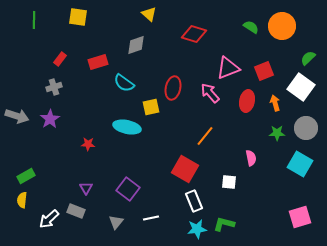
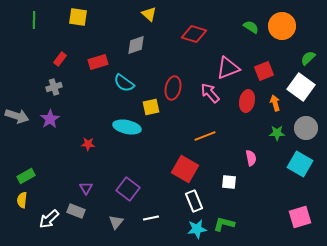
orange line at (205, 136): rotated 30 degrees clockwise
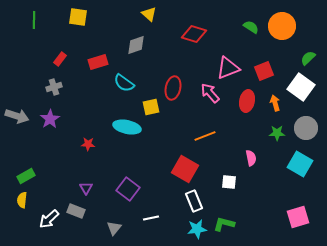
pink square at (300, 217): moved 2 px left
gray triangle at (116, 222): moved 2 px left, 6 px down
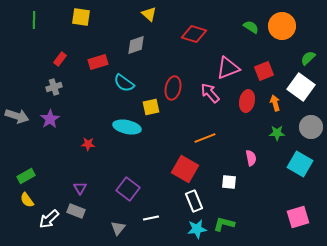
yellow square at (78, 17): moved 3 px right
gray circle at (306, 128): moved 5 px right, 1 px up
orange line at (205, 136): moved 2 px down
purple triangle at (86, 188): moved 6 px left
yellow semicircle at (22, 200): moved 5 px right; rotated 42 degrees counterclockwise
gray triangle at (114, 228): moved 4 px right
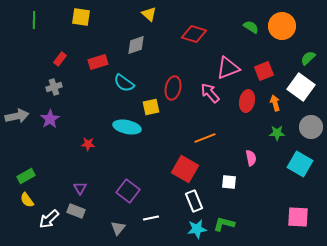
gray arrow at (17, 116): rotated 30 degrees counterclockwise
purple square at (128, 189): moved 2 px down
pink square at (298, 217): rotated 20 degrees clockwise
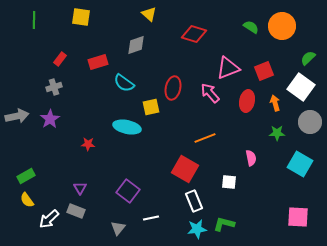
gray circle at (311, 127): moved 1 px left, 5 px up
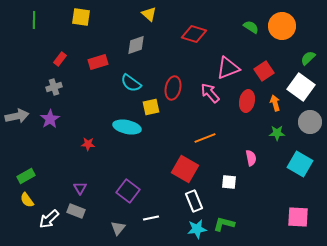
red square at (264, 71): rotated 12 degrees counterclockwise
cyan semicircle at (124, 83): moved 7 px right
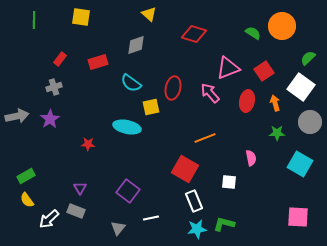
green semicircle at (251, 27): moved 2 px right, 6 px down
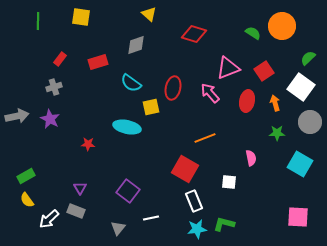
green line at (34, 20): moved 4 px right, 1 px down
purple star at (50, 119): rotated 12 degrees counterclockwise
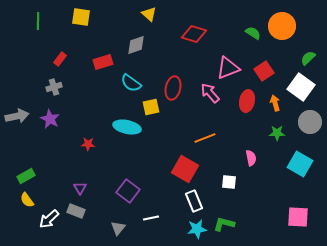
red rectangle at (98, 62): moved 5 px right
